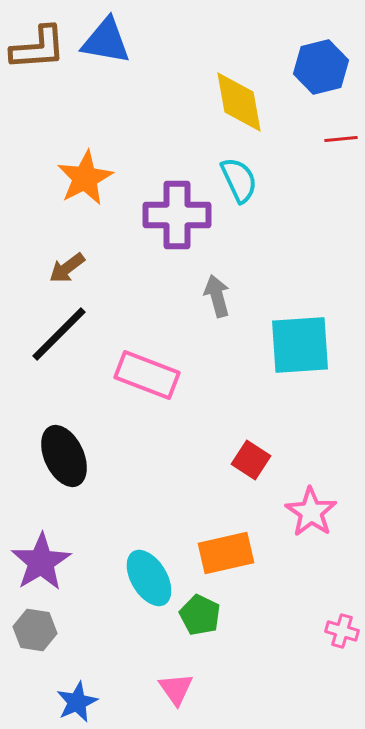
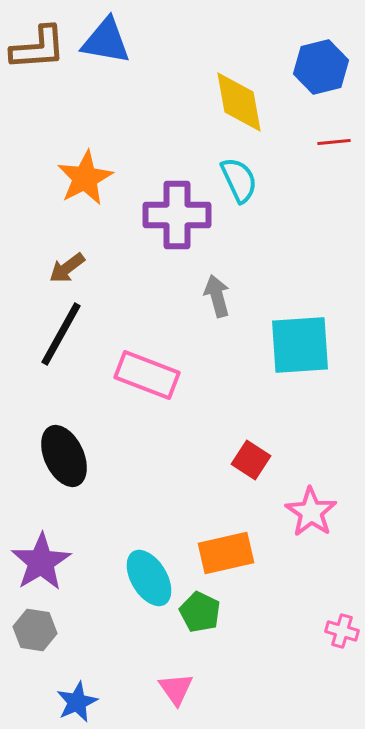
red line: moved 7 px left, 3 px down
black line: moved 2 px right; rotated 16 degrees counterclockwise
green pentagon: moved 3 px up
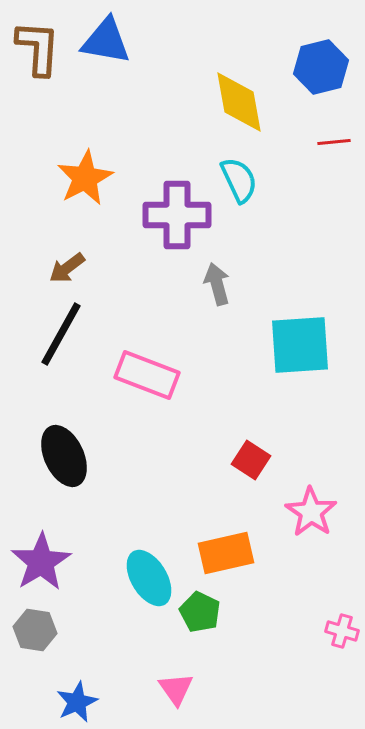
brown L-shape: rotated 82 degrees counterclockwise
gray arrow: moved 12 px up
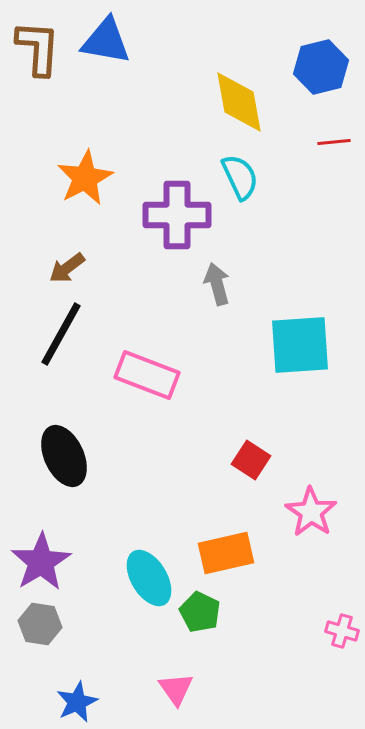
cyan semicircle: moved 1 px right, 3 px up
gray hexagon: moved 5 px right, 6 px up
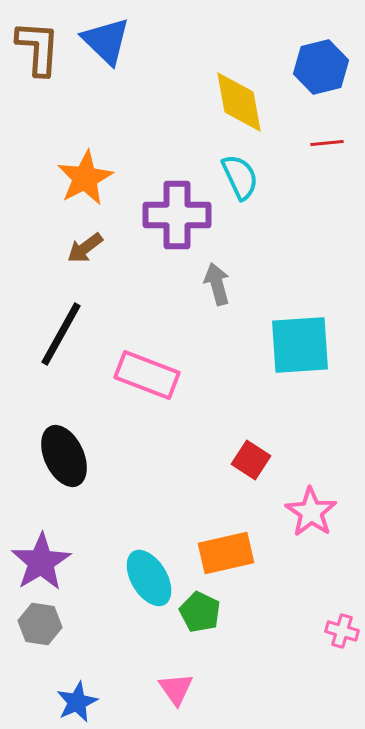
blue triangle: rotated 34 degrees clockwise
red line: moved 7 px left, 1 px down
brown arrow: moved 18 px right, 20 px up
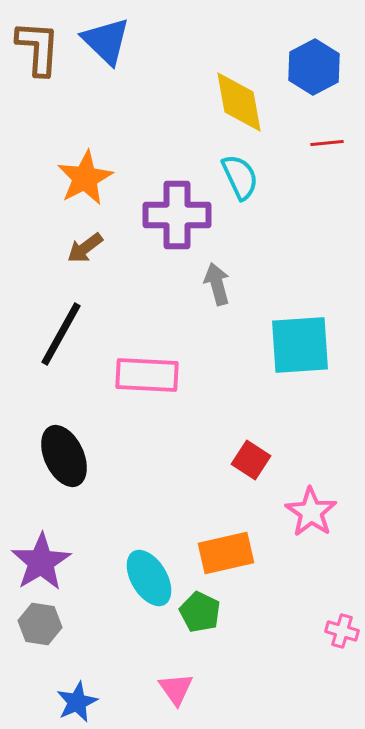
blue hexagon: moved 7 px left; rotated 14 degrees counterclockwise
pink rectangle: rotated 18 degrees counterclockwise
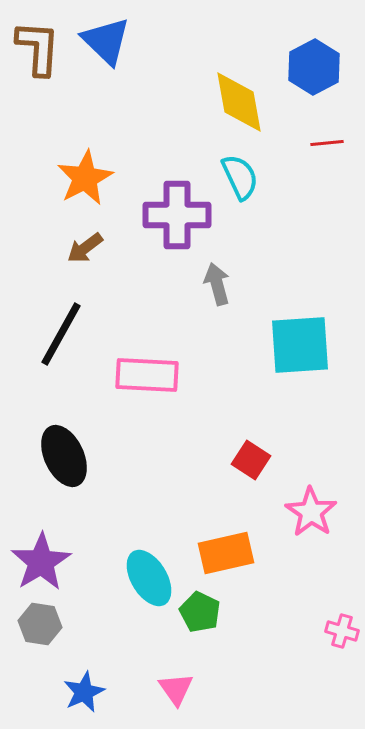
blue star: moved 7 px right, 10 px up
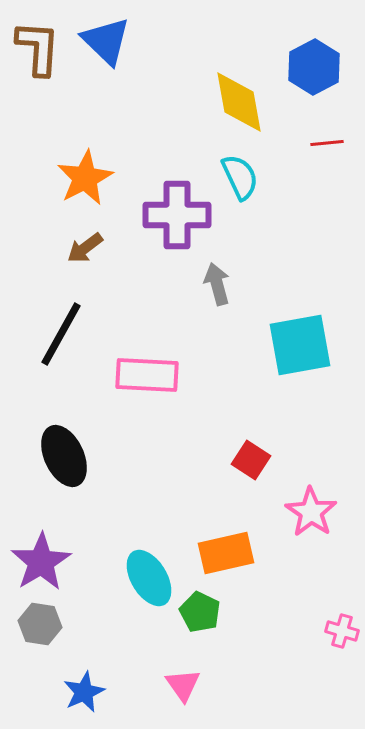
cyan square: rotated 6 degrees counterclockwise
pink triangle: moved 7 px right, 4 px up
